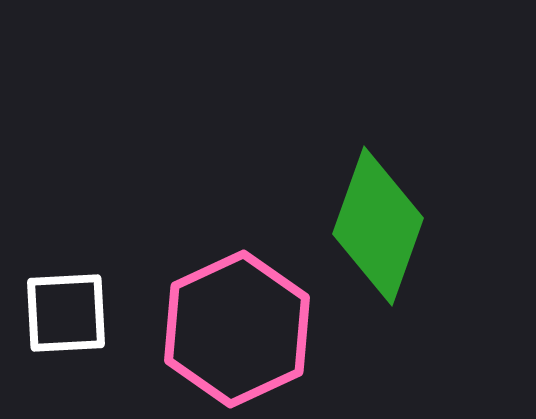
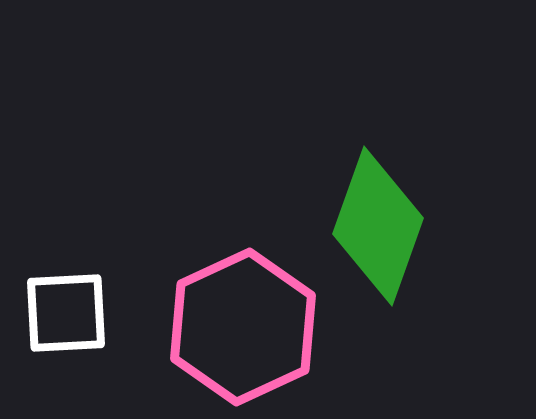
pink hexagon: moved 6 px right, 2 px up
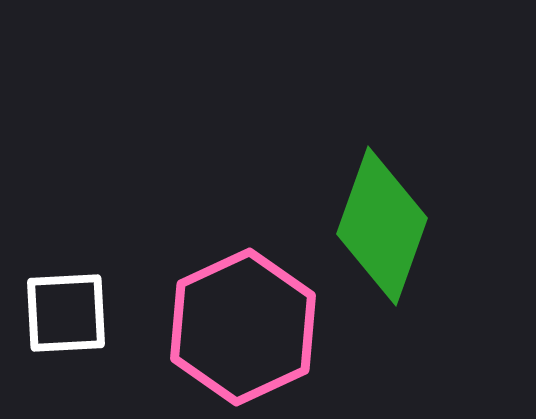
green diamond: moved 4 px right
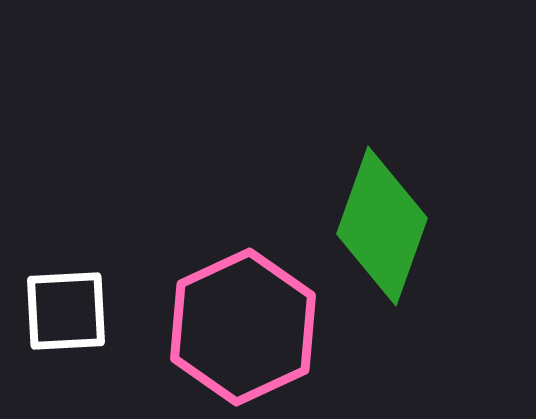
white square: moved 2 px up
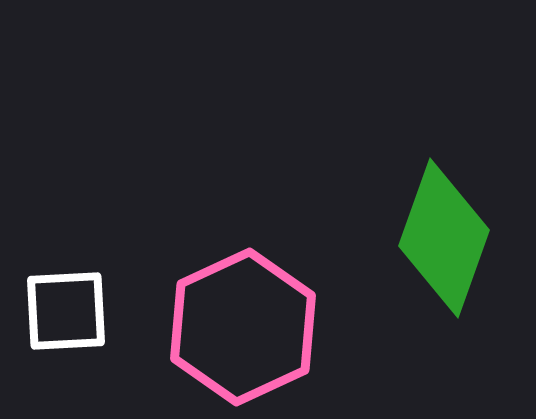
green diamond: moved 62 px right, 12 px down
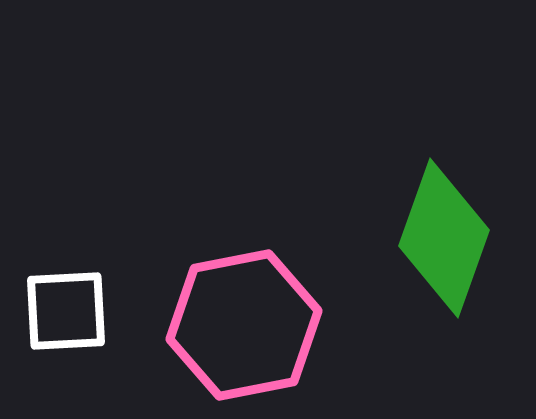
pink hexagon: moved 1 px right, 2 px up; rotated 14 degrees clockwise
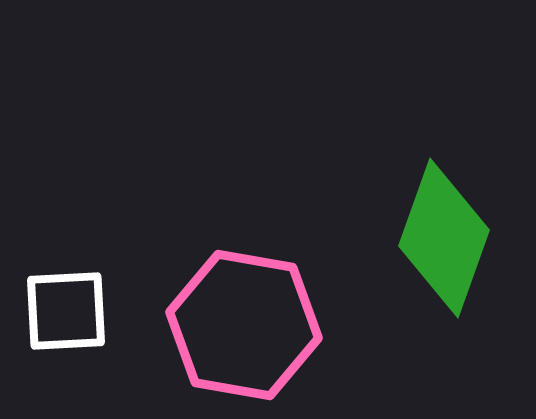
pink hexagon: rotated 21 degrees clockwise
